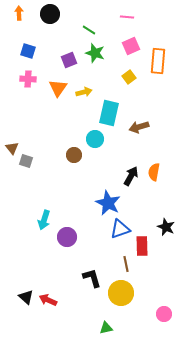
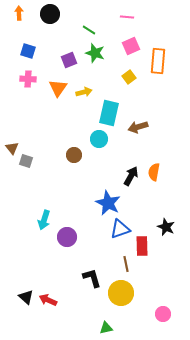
brown arrow: moved 1 px left
cyan circle: moved 4 px right
pink circle: moved 1 px left
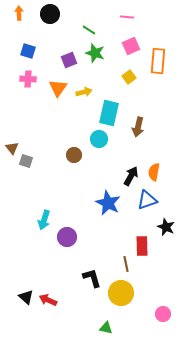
brown arrow: rotated 60 degrees counterclockwise
blue triangle: moved 27 px right, 29 px up
green triangle: rotated 24 degrees clockwise
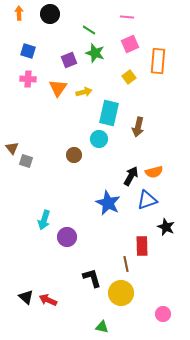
pink square: moved 1 px left, 2 px up
orange semicircle: rotated 114 degrees counterclockwise
green triangle: moved 4 px left, 1 px up
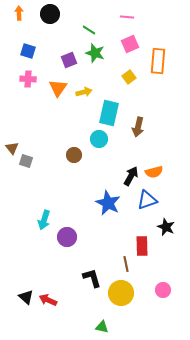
pink circle: moved 24 px up
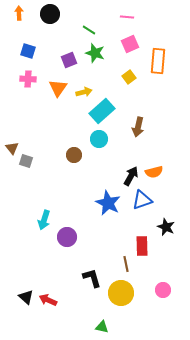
cyan rectangle: moved 7 px left, 2 px up; rotated 35 degrees clockwise
blue triangle: moved 5 px left
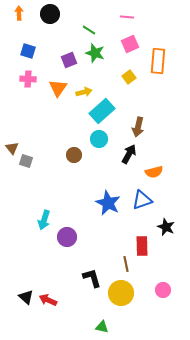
black arrow: moved 2 px left, 22 px up
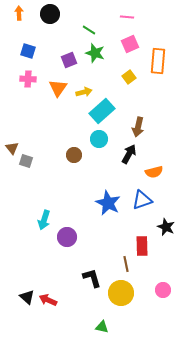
black triangle: moved 1 px right
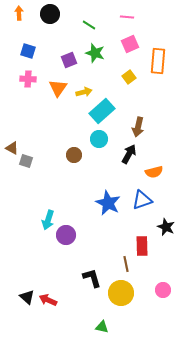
green line: moved 5 px up
brown triangle: rotated 24 degrees counterclockwise
cyan arrow: moved 4 px right
purple circle: moved 1 px left, 2 px up
